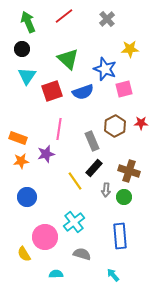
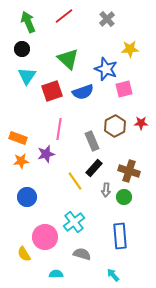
blue star: moved 1 px right
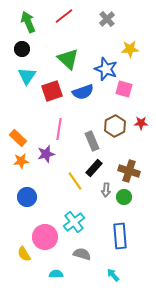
pink square: rotated 30 degrees clockwise
orange rectangle: rotated 24 degrees clockwise
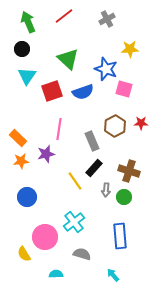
gray cross: rotated 14 degrees clockwise
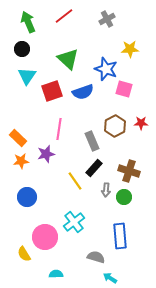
gray semicircle: moved 14 px right, 3 px down
cyan arrow: moved 3 px left, 3 px down; rotated 16 degrees counterclockwise
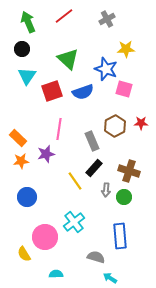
yellow star: moved 4 px left
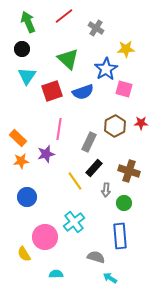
gray cross: moved 11 px left, 9 px down; rotated 28 degrees counterclockwise
blue star: rotated 20 degrees clockwise
gray rectangle: moved 3 px left, 1 px down; rotated 48 degrees clockwise
green circle: moved 6 px down
